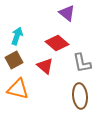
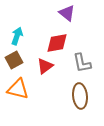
red diamond: rotated 50 degrees counterclockwise
red triangle: rotated 42 degrees clockwise
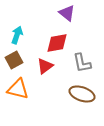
cyan arrow: moved 1 px up
brown ellipse: moved 2 px right, 2 px up; rotated 65 degrees counterclockwise
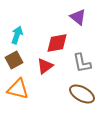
purple triangle: moved 11 px right, 4 px down
brown ellipse: rotated 10 degrees clockwise
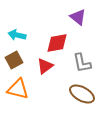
cyan arrow: rotated 96 degrees counterclockwise
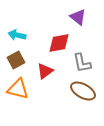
red diamond: moved 2 px right
brown square: moved 2 px right
red triangle: moved 5 px down
brown ellipse: moved 1 px right, 3 px up
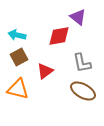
red diamond: moved 7 px up
brown square: moved 3 px right, 3 px up
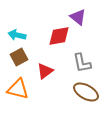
brown ellipse: moved 3 px right, 1 px down
